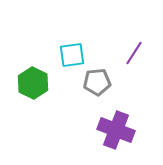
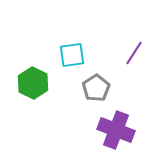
gray pentagon: moved 1 px left, 6 px down; rotated 28 degrees counterclockwise
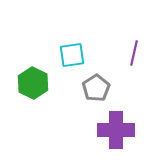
purple line: rotated 20 degrees counterclockwise
purple cross: rotated 21 degrees counterclockwise
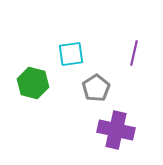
cyan square: moved 1 px left, 1 px up
green hexagon: rotated 12 degrees counterclockwise
purple cross: rotated 12 degrees clockwise
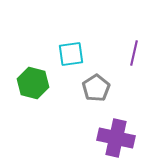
purple cross: moved 8 px down
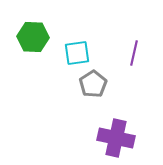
cyan square: moved 6 px right, 1 px up
green hexagon: moved 46 px up; rotated 12 degrees counterclockwise
gray pentagon: moved 3 px left, 4 px up
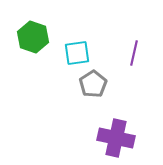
green hexagon: rotated 16 degrees clockwise
